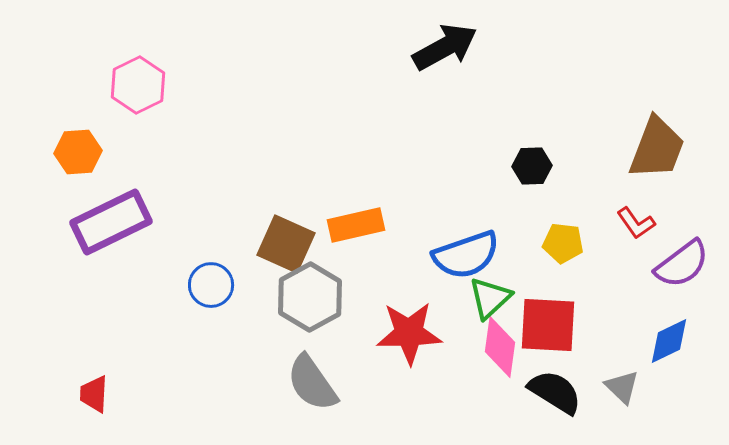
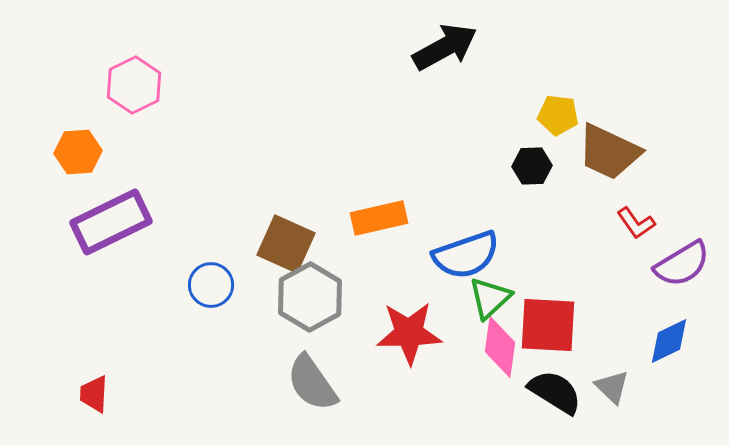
pink hexagon: moved 4 px left
brown trapezoid: moved 48 px left, 4 px down; rotated 94 degrees clockwise
orange rectangle: moved 23 px right, 7 px up
yellow pentagon: moved 5 px left, 128 px up
purple semicircle: rotated 6 degrees clockwise
gray triangle: moved 10 px left
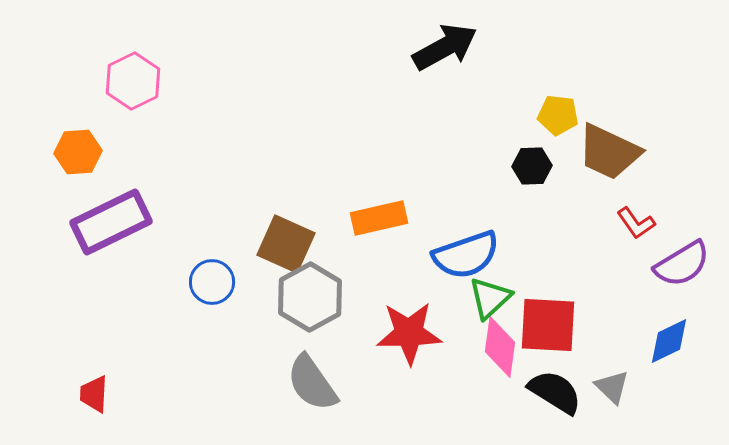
pink hexagon: moved 1 px left, 4 px up
blue circle: moved 1 px right, 3 px up
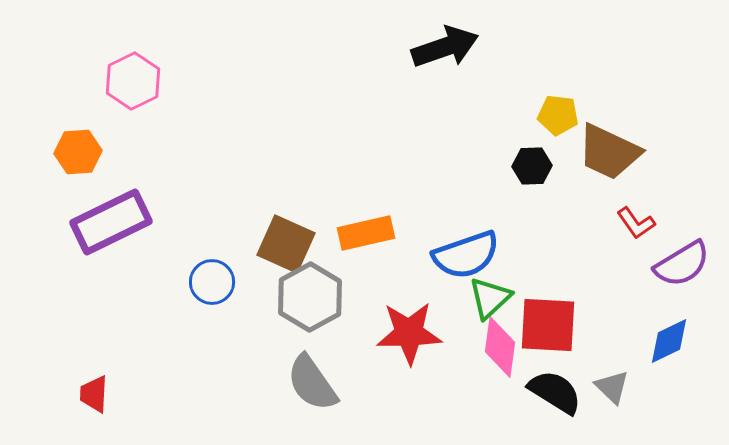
black arrow: rotated 10 degrees clockwise
orange rectangle: moved 13 px left, 15 px down
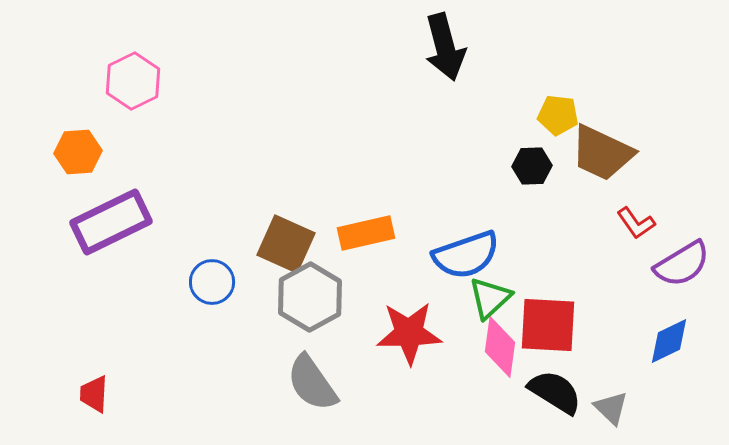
black arrow: rotated 94 degrees clockwise
brown trapezoid: moved 7 px left, 1 px down
gray triangle: moved 1 px left, 21 px down
